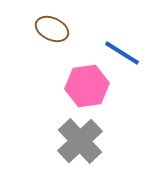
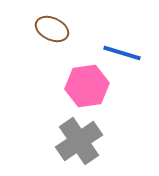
blue line: rotated 15 degrees counterclockwise
gray cross: moved 1 px left; rotated 9 degrees clockwise
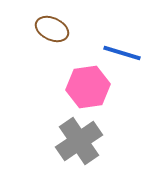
pink hexagon: moved 1 px right, 1 px down
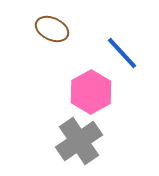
blue line: rotated 30 degrees clockwise
pink hexagon: moved 3 px right, 5 px down; rotated 21 degrees counterclockwise
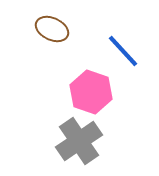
blue line: moved 1 px right, 2 px up
pink hexagon: rotated 12 degrees counterclockwise
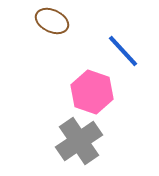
brown ellipse: moved 8 px up
pink hexagon: moved 1 px right
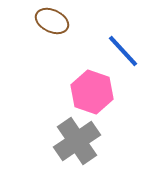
gray cross: moved 2 px left
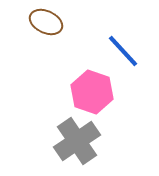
brown ellipse: moved 6 px left, 1 px down
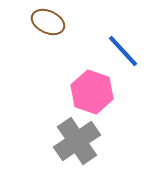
brown ellipse: moved 2 px right
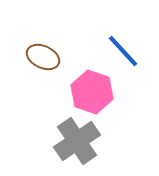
brown ellipse: moved 5 px left, 35 px down
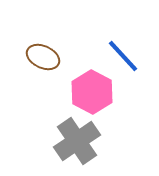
blue line: moved 5 px down
pink hexagon: rotated 9 degrees clockwise
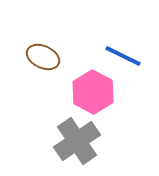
blue line: rotated 21 degrees counterclockwise
pink hexagon: moved 1 px right
